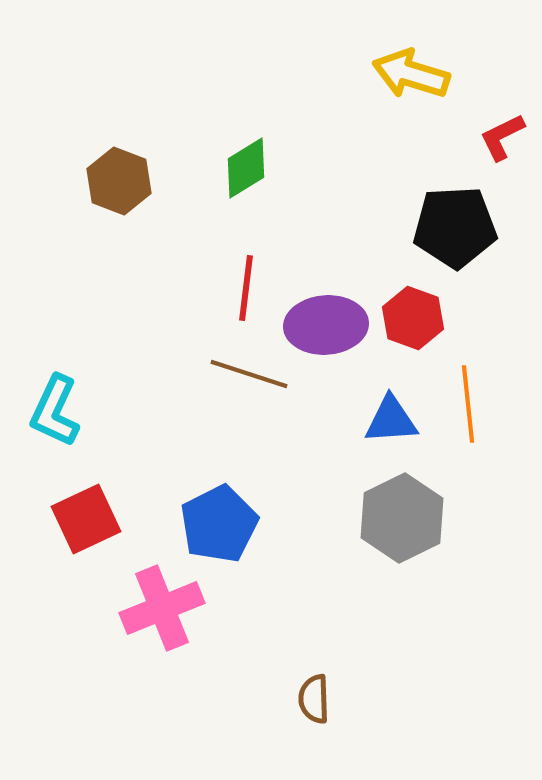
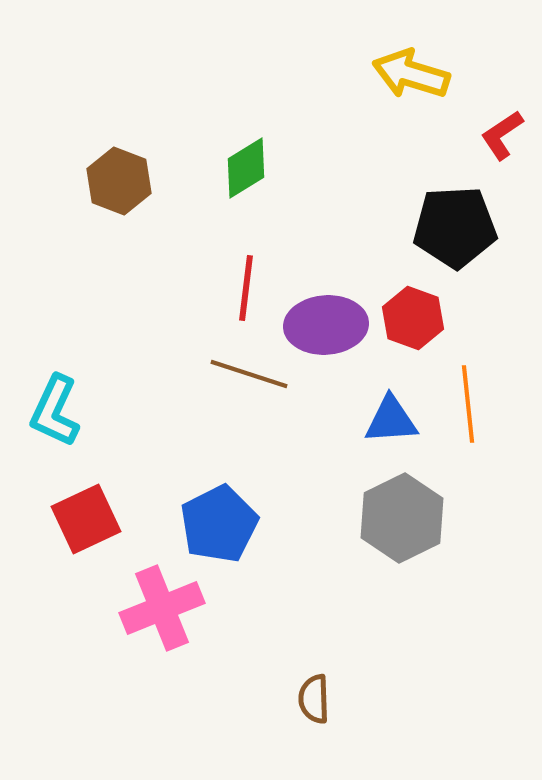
red L-shape: moved 2 px up; rotated 8 degrees counterclockwise
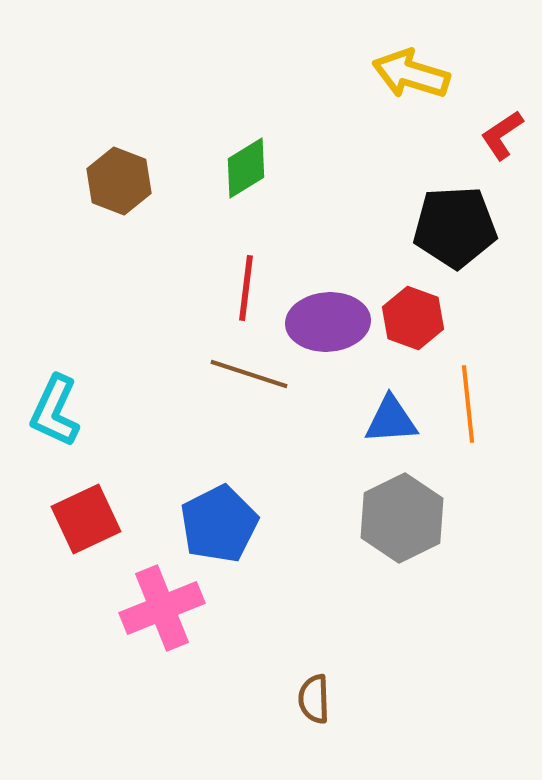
purple ellipse: moved 2 px right, 3 px up
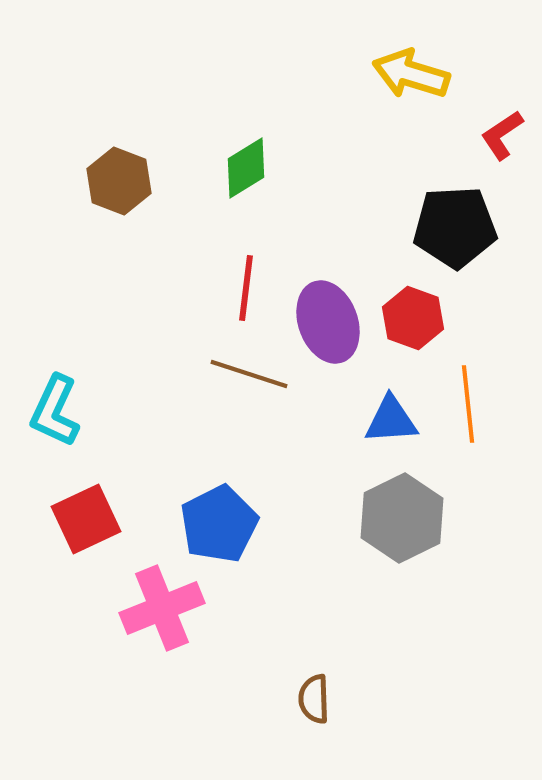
purple ellipse: rotated 74 degrees clockwise
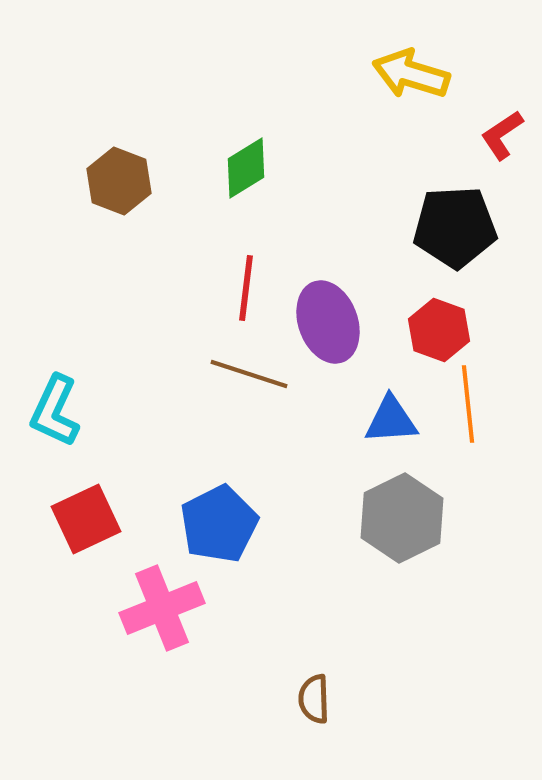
red hexagon: moved 26 px right, 12 px down
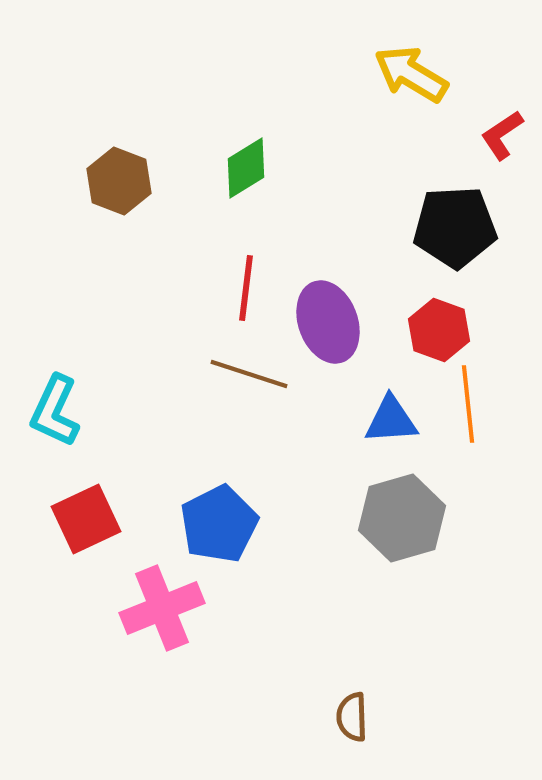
yellow arrow: rotated 14 degrees clockwise
gray hexagon: rotated 10 degrees clockwise
brown semicircle: moved 38 px right, 18 px down
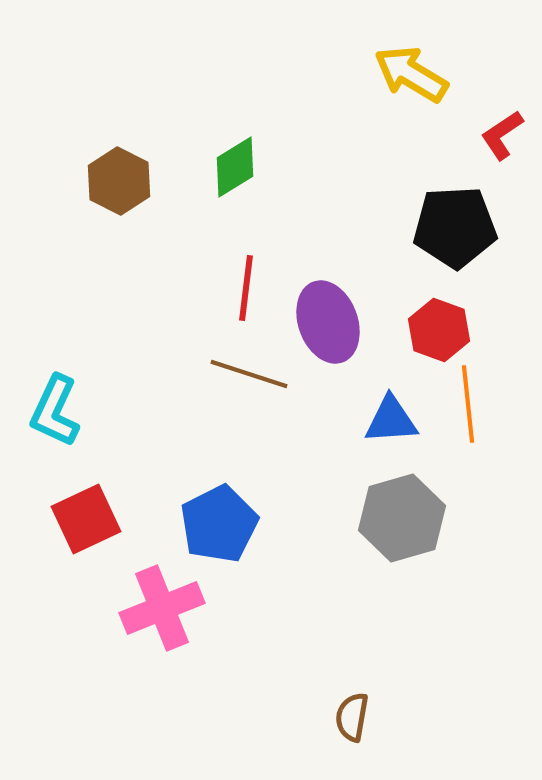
green diamond: moved 11 px left, 1 px up
brown hexagon: rotated 6 degrees clockwise
brown semicircle: rotated 12 degrees clockwise
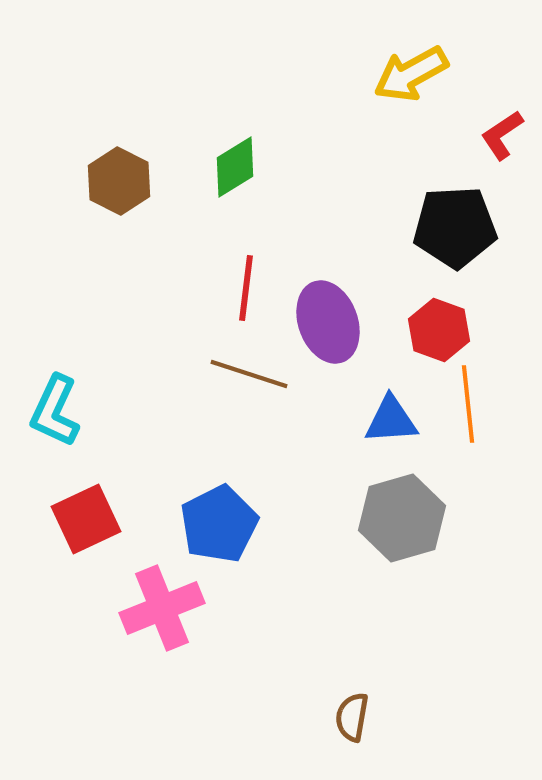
yellow arrow: rotated 60 degrees counterclockwise
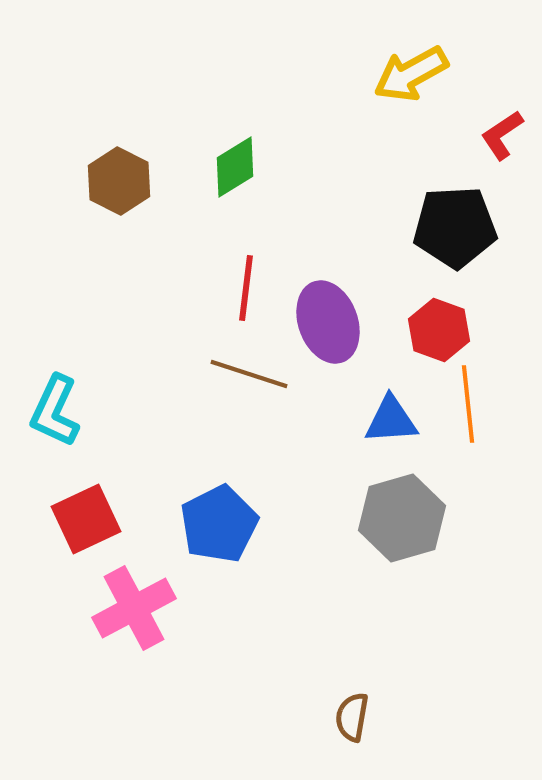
pink cross: moved 28 px left; rotated 6 degrees counterclockwise
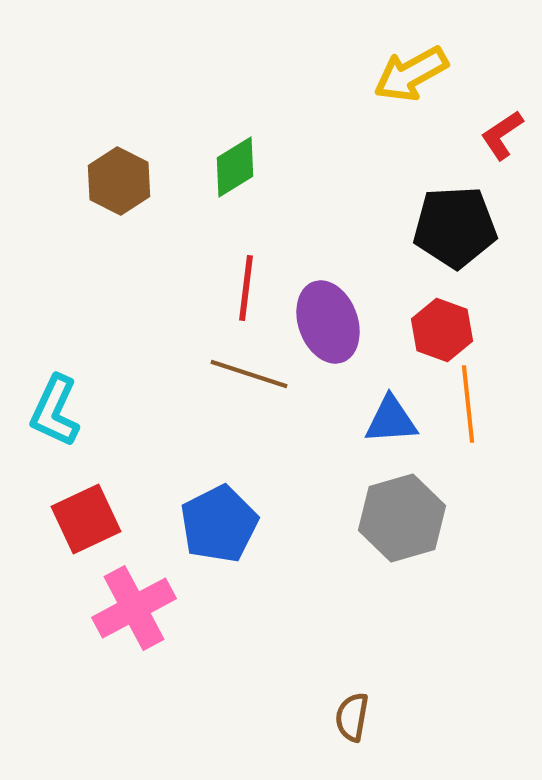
red hexagon: moved 3 px right
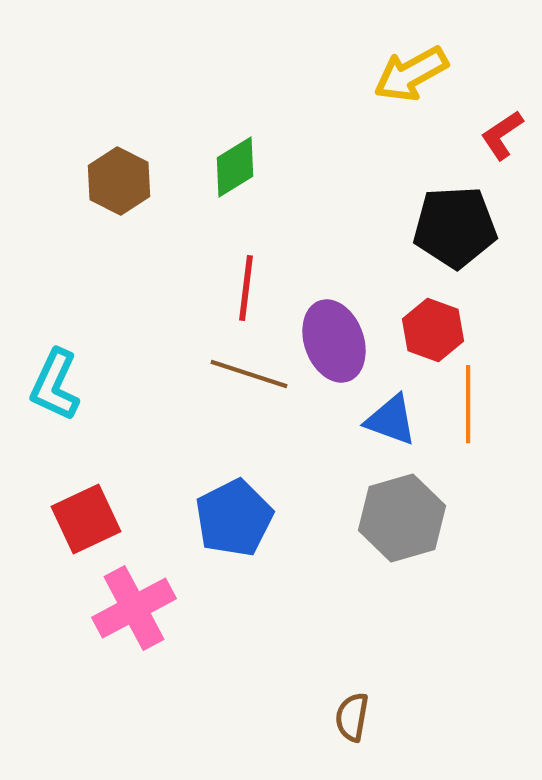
purple ellipse: moved 6 px right, 19 px down
red hexagon: moved 9 px left
orange line: rotated 6 degrees clockwise
cyan L-shape: moved 26 px up
blue triangle: rotated 24 degrees clockwise
blue pentagon: moved 15 px right, 6 px up
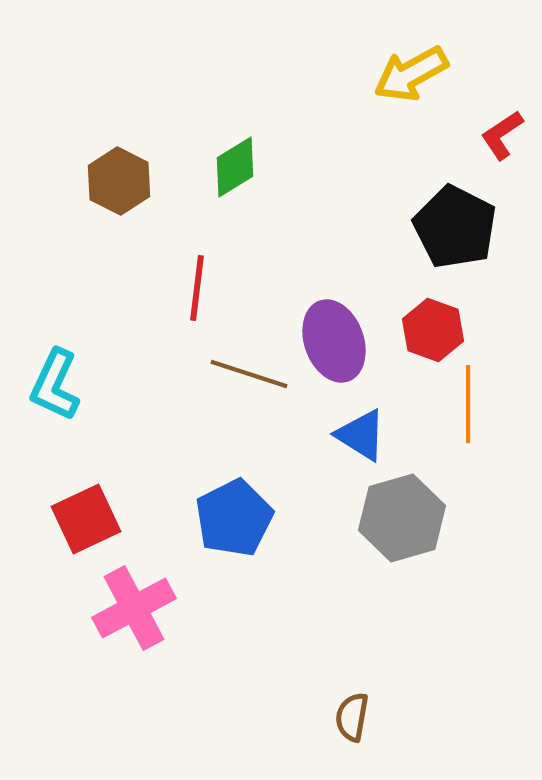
black pentagon: rotated 30 degrees clockwise
red line: moved 49 px left
blue triangle: moved 30 px left, 15 px down; rotated 12 degrees clockwise
